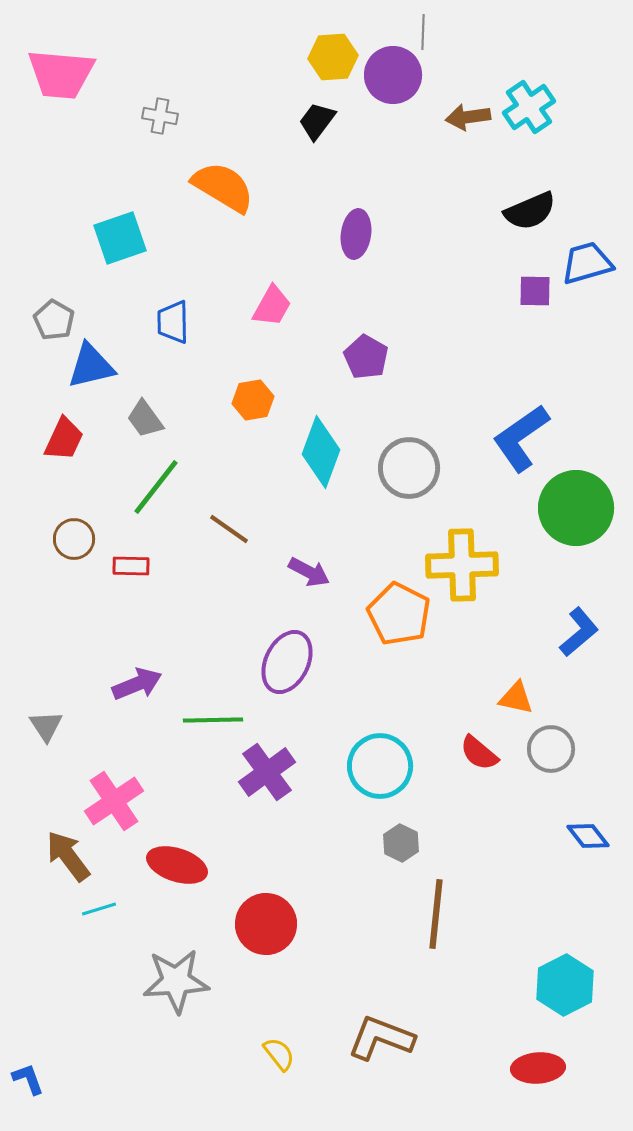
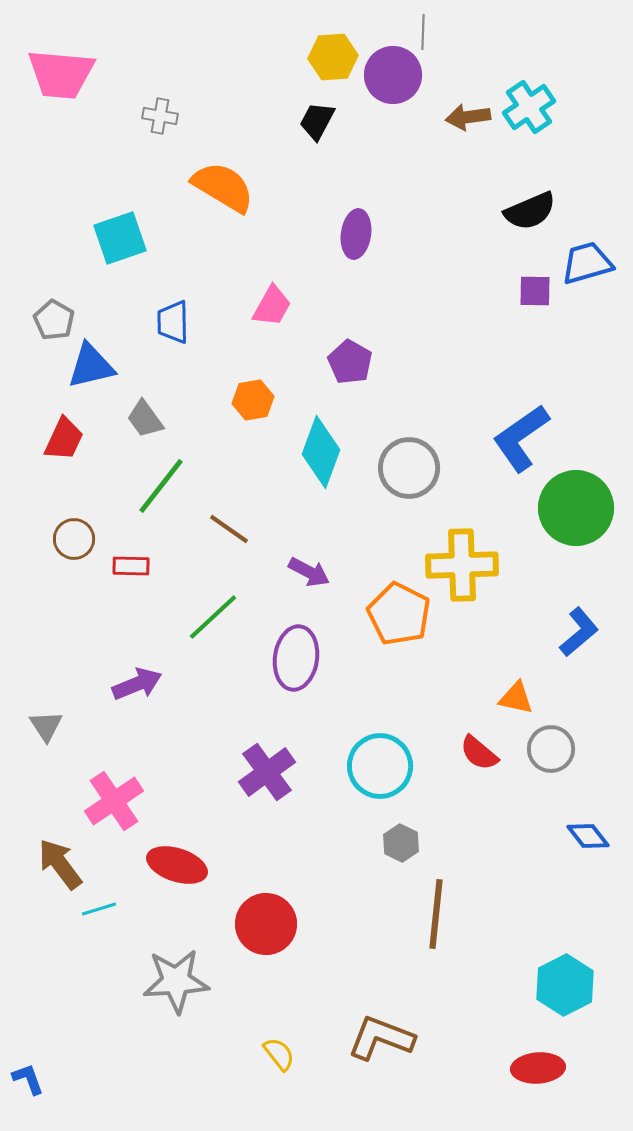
black trapezoid at (317, 121): rotated 9 degrees counterclockwise
purple pentagon at (366, 357): moved 16 px left, 5 px down
green line at (156, 487): moved 5 px right, 1 px up
purple ellipse at (287, 662): moved 9 px right, 4 px up; rotated 18 degrees counterclockwise
green line at (213, 720): moved 103 px up; rotated 42 degrees counterclockwise
brown arrow at (68, 856): moved 8 px left, 8 px down
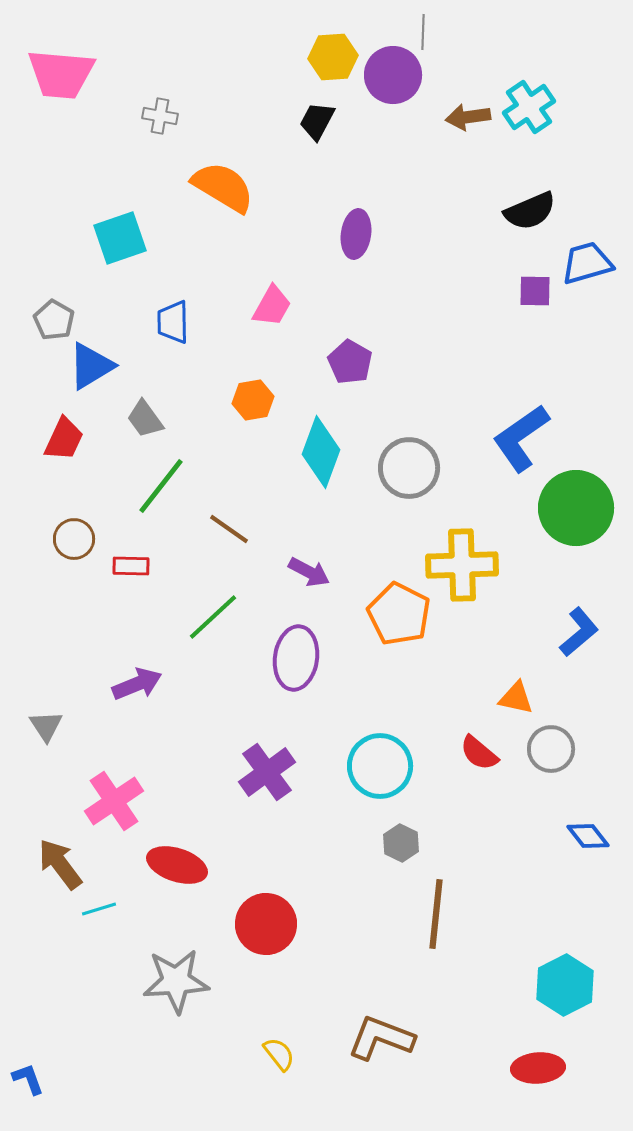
blue triangle at (91, 366): rotated 18 degrees counterclockwise
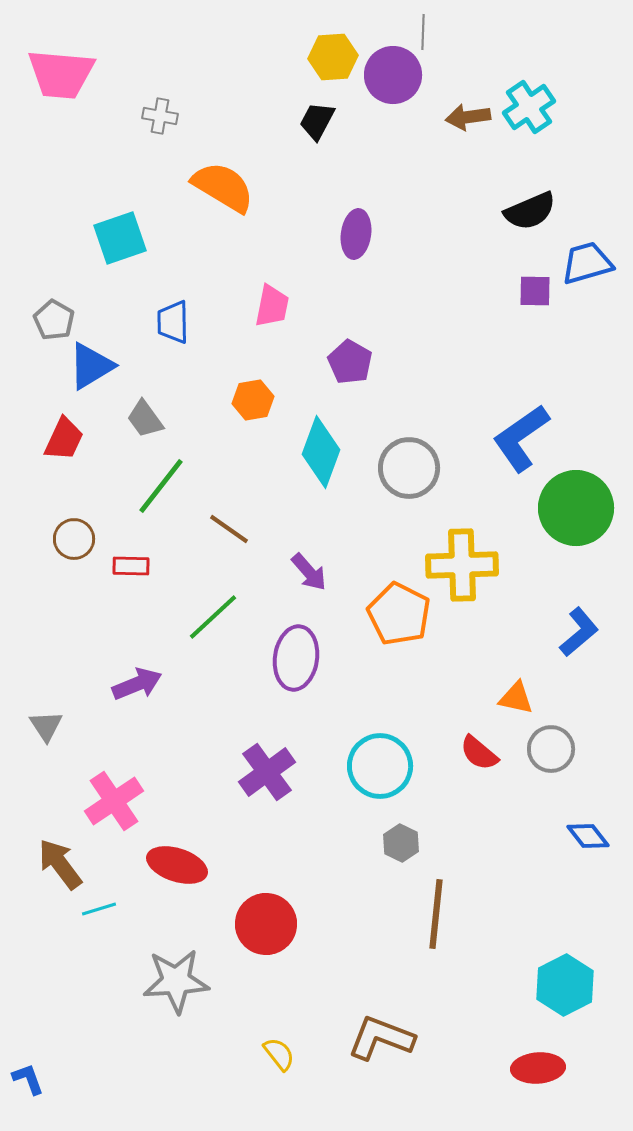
pink trapezoid at (272, 306): rotated 18 degrees counterclockwise
purple arrow at (309, 572): rotated 21 degrees clockwise
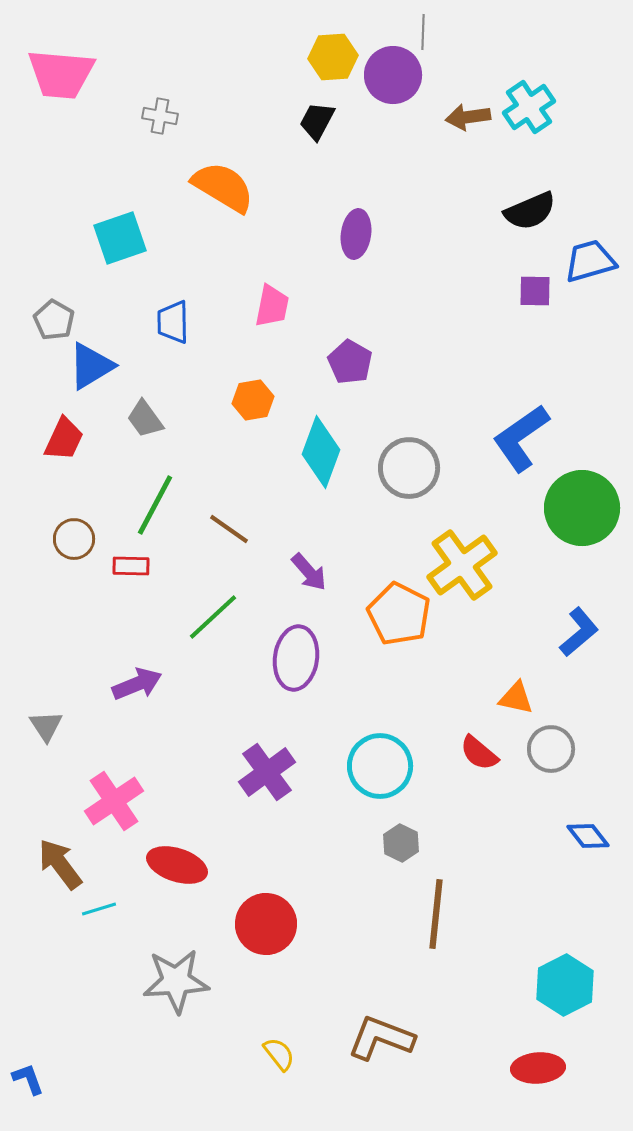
blue trapezoid at (587, 263): moved 3 px right, 2 px up
green line at (161, 486): moved 6 px left, 19 px down; rotated 10 degrees counterclockwise
green circle at (576, 508): moved 6 px right
yellow cross at (462, 565): rotated 34 degrees counterclockwise
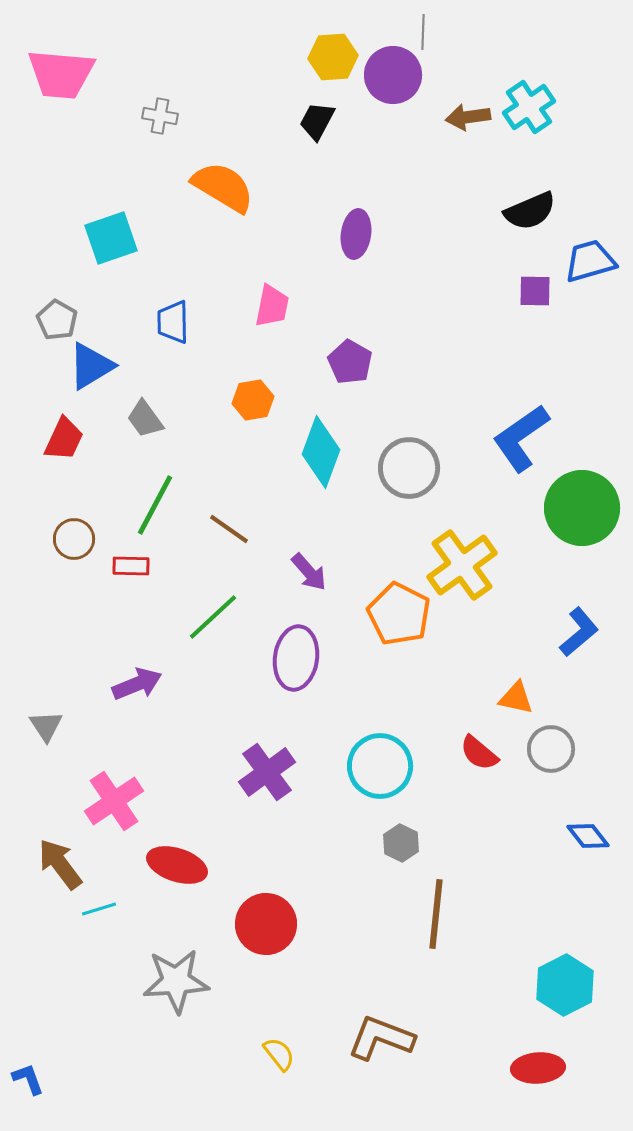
cyan square at (120, 238): moved 9 px left
gray pentagon at (54, 320): moved 3 px right
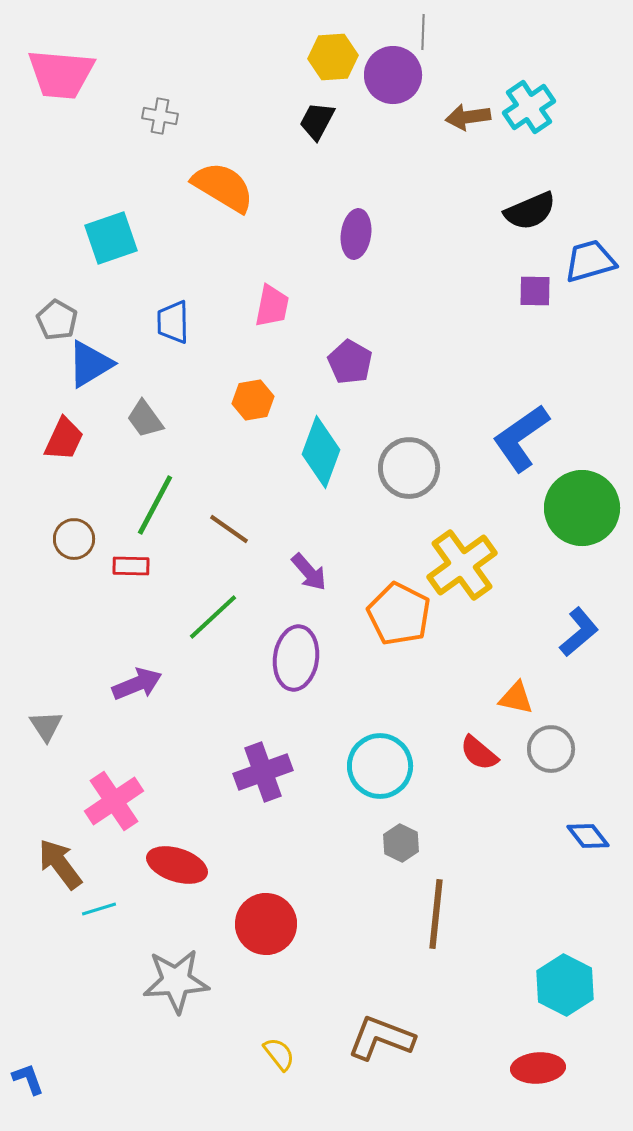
blue triangle at (91, 366): moved 1 px left, 2 px up
purple cross at (267, 772): moved 4 px left; rotated 16 degrees clockwise
cyan hexagon at (565, 985): rotated 6 degrees counterclockwise
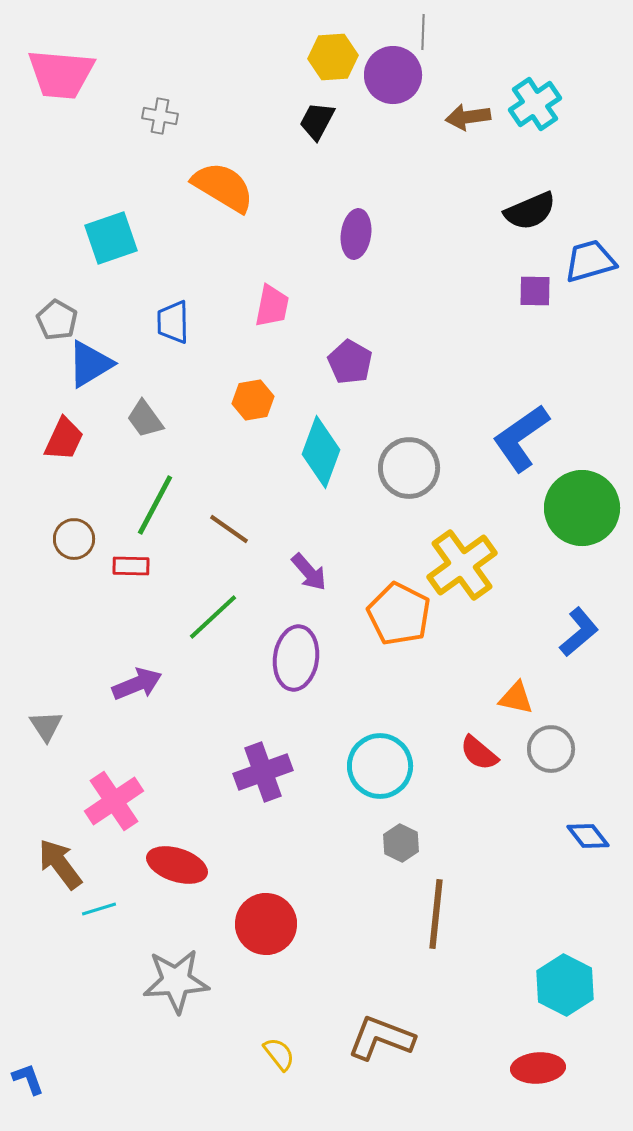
cyan cross at (529, 107): moved 6 px right, 3 px up
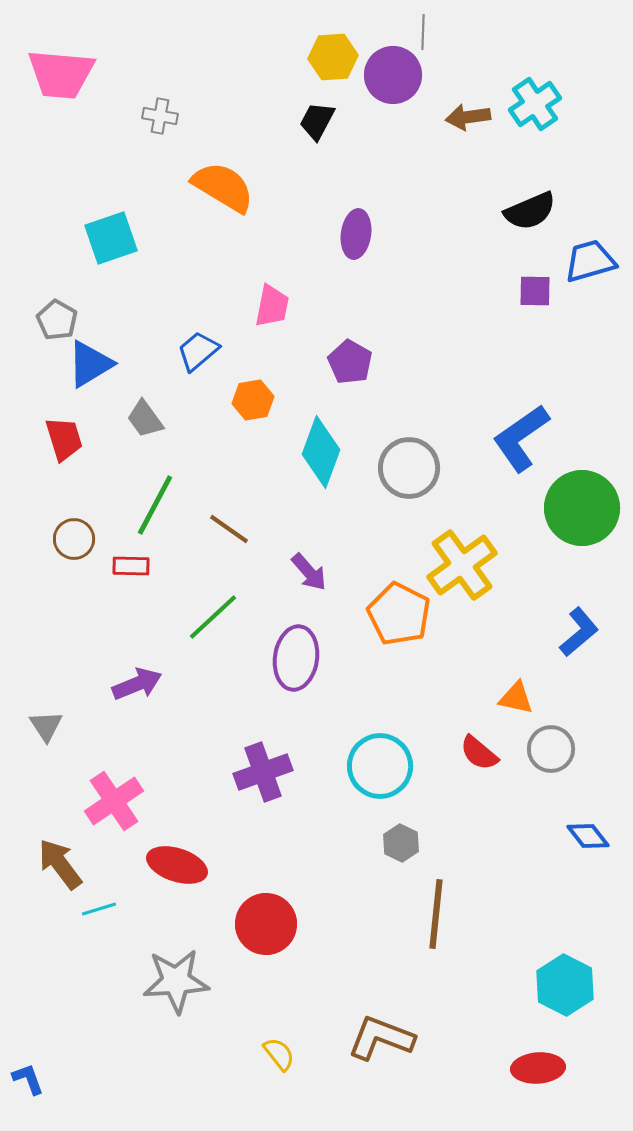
blue trapezoid at (173, 322): moved 25 px right, 29 px down; rotated 51 degrees clockwise
red trapezoid at (64, 439): rotated 42 degrees counterclockwise
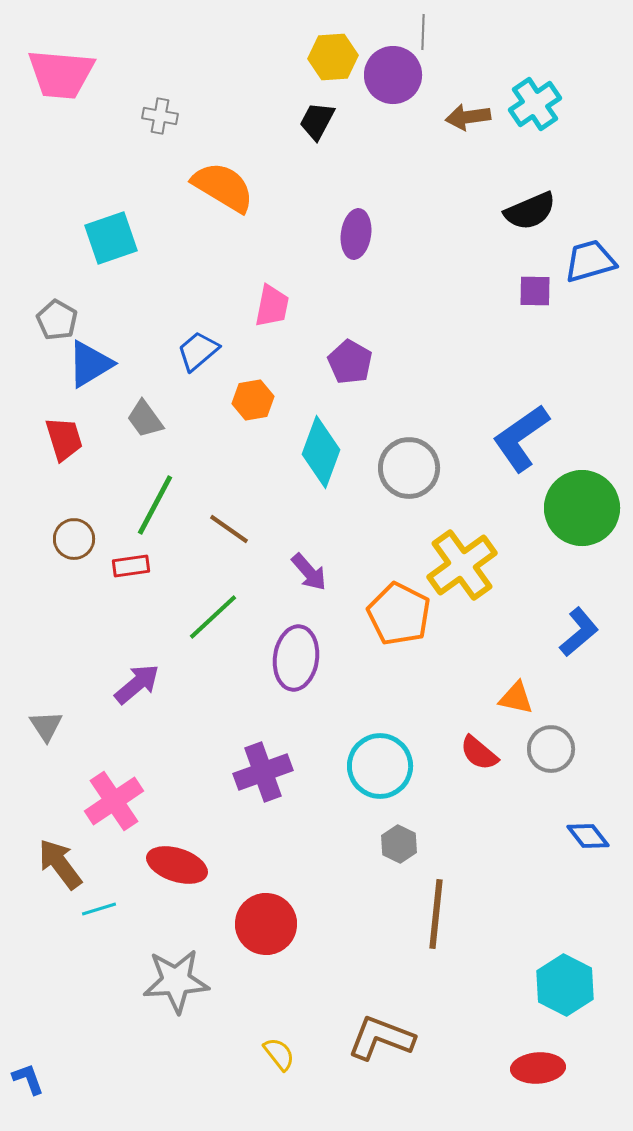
red rectangle at (131, 566): rotated 9 degrees counterclockwise
purple arrow at (137, 684): rotated 18 degrees counterclockwise
gray hexagon at (401, 843): moved 2 px left, 1 px down
